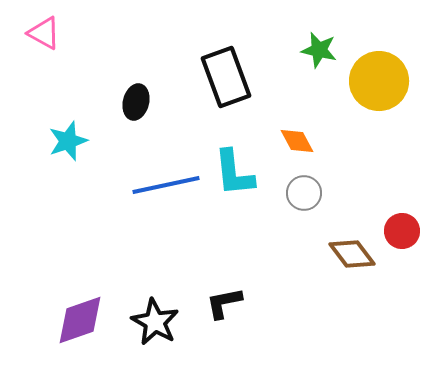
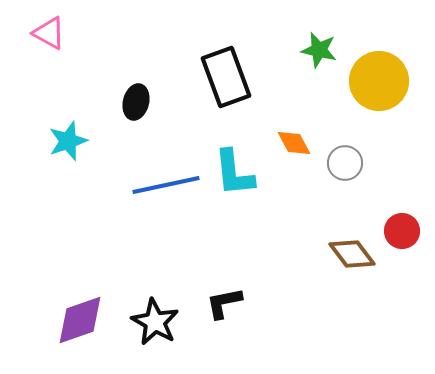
pink triangle: moved 5 px right
orange diamond: moved 3 px left, 2 px down
gray circle: moved 41 px right, 30 px up
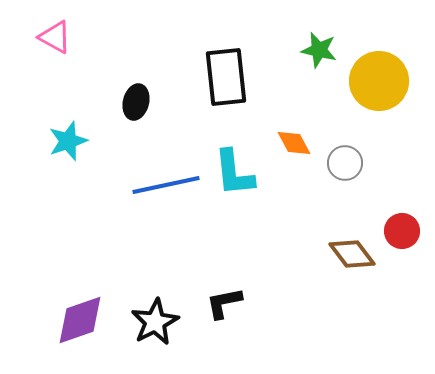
pink triangle: moved 6 px right, 4 px down
black rectangle: rotated 14 degrees clockwise
black star: rotated 15 degrees clockwise
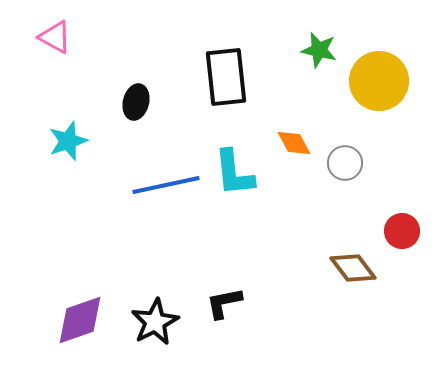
brown diamond: moved 1 px right, 14 px down
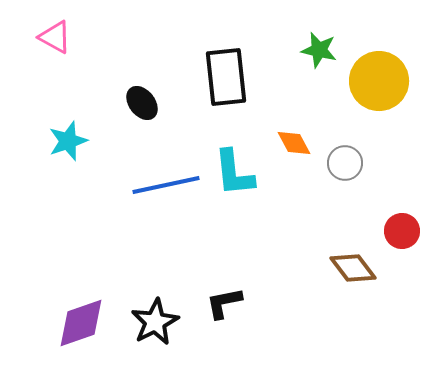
black ellipse: moved 6 px right, 1 px down; rotated 52 degrees counterclockwise
purple diamond: moved 1 px right, 3 px down
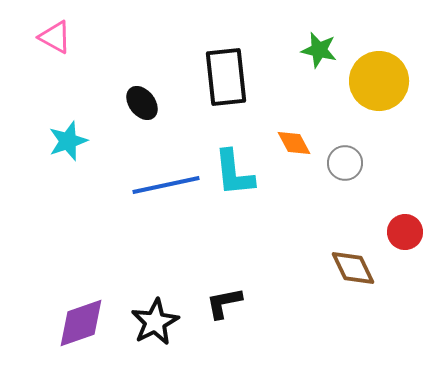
red circle: moved 3 px right, 1 px down
brown diamond: rotated 12 degrees clockwise
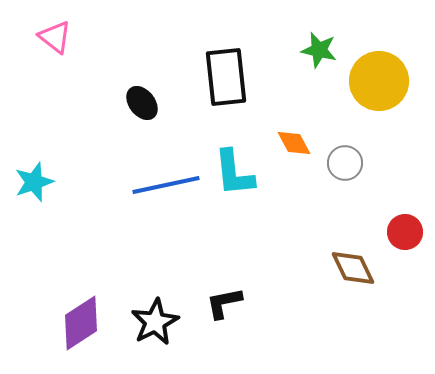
pink triangle: rotated 9 degrees clockwise
cyan star: moved 34 px left, 41 px down
purple diamond: rotated 14 degrees counterclockwise
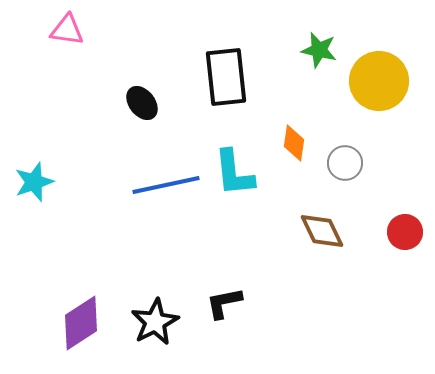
pink triangle: moved 12 px right, 7 px up; rotated 30 degrees counterclockwise
orange diamond: rotated 36 degrees clockwise
brown diamond: moved 31 px left, 37 px up
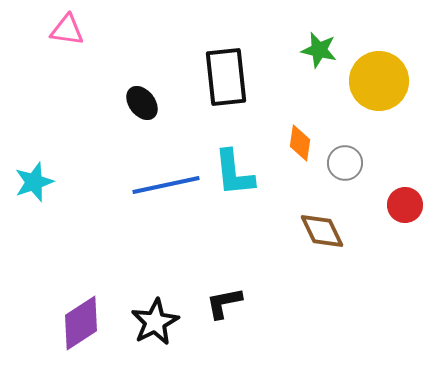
orange diamond: moved 6 px right
red circle: moved 27 px up
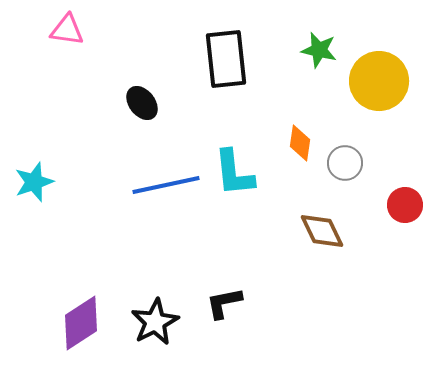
black rectangle: moved 18 px up
